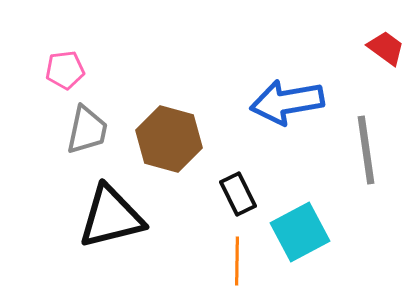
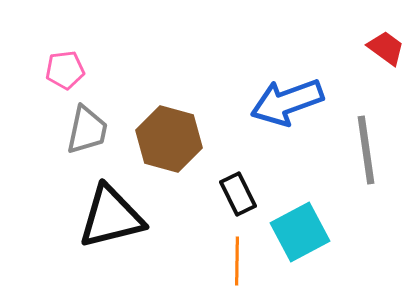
blue arrow: rotated 10 degrees counterclockwise
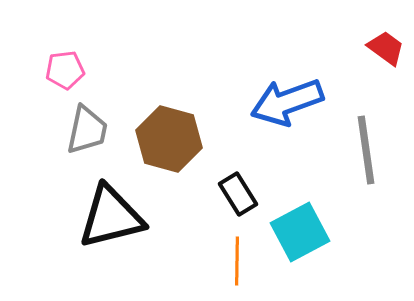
black rectangle: rotated 6 degrees counterclockwise
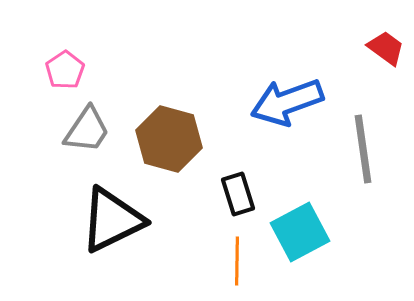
pink pentagon: rotated 27 degrees counterclockwise
gray trapezoid: rotated 22 degrees clockwise
gray line: moved 3 px left, 1 px up
black rectangle: rotated 15 degrees clockwise
black triangle: moved 1 px right, 3 px down; rotated 12 degrees counterclockwise
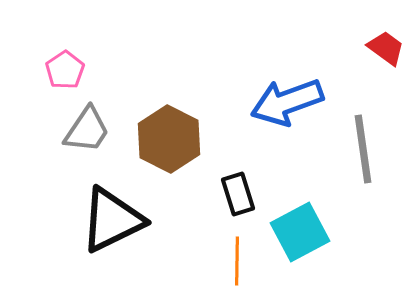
brown hexagon: rotated 12 degrees clockwise
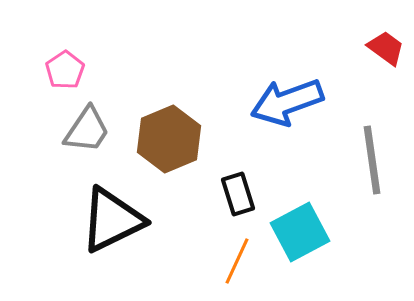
brown hexagon: rotated 10 degrees clockwise
gray line: moved 9 px right, 11 px down
orange line: rotated 24 degrees clockwise
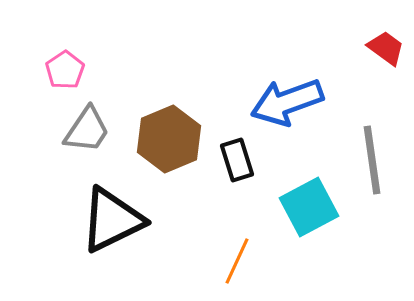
black rectangle: moved 1 px left, 34 px up
cyan square: moved 9 px right, 25 px up
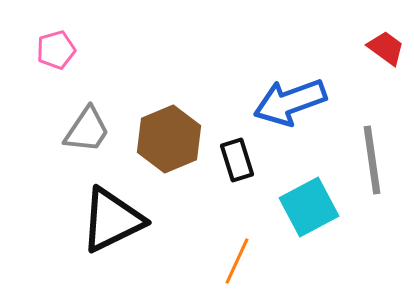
pink pentagon: moved 9 px left, 20 px up; rotated 18 degrees clockwise
blue arrow: moved 3 px right
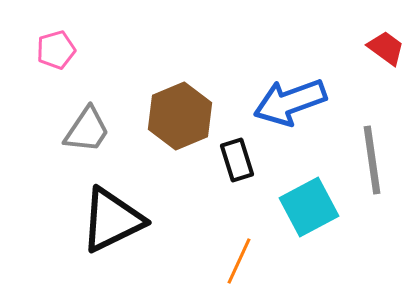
brown hexagon: moved 11 px right, 23 px up
orange line: moved 2 px right
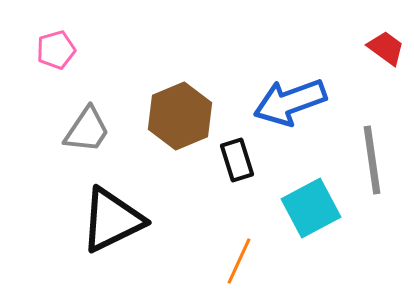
cyan square: moved 2 px right, 1 px down
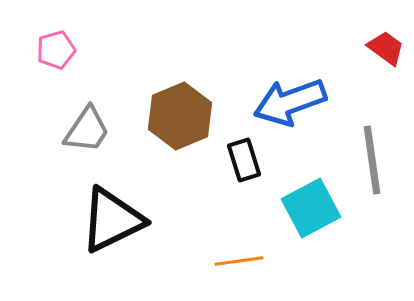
black rectangle: moved 7 px right
orange line: rotated 57 degrees clockwise
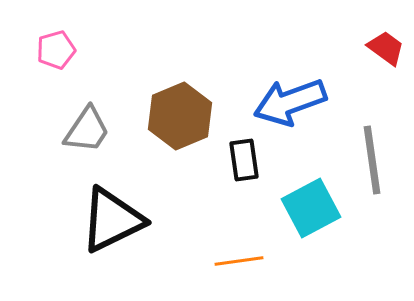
black rectangle: rotated 9 degrees clockwise
